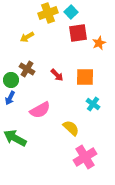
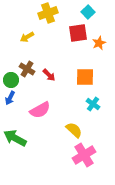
cyan square: moved 17 px right
red arrow: moved 8 px left
yellow semicircle: moved 3 px right, 2 px down
pink cross: moved 1 px left, 2 px up
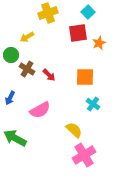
green circle: moved 25 px up
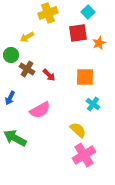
yellow semicircle: moved 4 px right
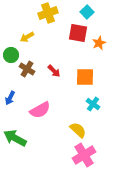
cyan square: moved 1 px left
red square: rotated 18 degrees clockwise
red arrow: moved 5 px right, 4 px up
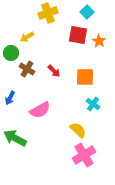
red square: moved 2 px down
orange star: moved 2 px up; rotated 16 degrees counterclockwise
green circle: moved 2 px up
